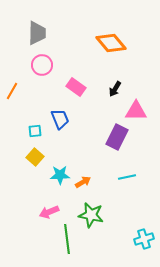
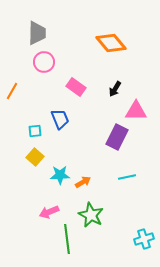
pink circle: moved 2 px right, 3 px up
green star: rotated 15 degrees clockwise
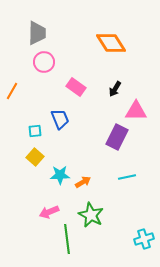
orange diamond: rotated 8 degrees clockwise
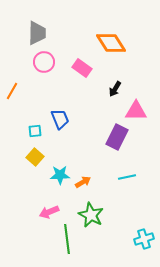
pink rectangle: moved 6 px right, 19 px up
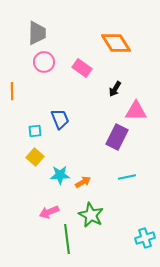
orange diamond: moved 5 px right
orange line: rotated 30 degrees counterclockwise
cyan cross: moved 1 px right, 1 px up
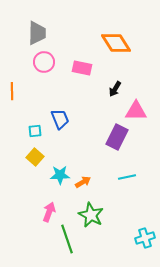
pink rectangle: rotated 24 degrees counterclockwise
pink arrow: rotated 132 degrees clockwise
green line: rotated 12 degrees counterclockwise
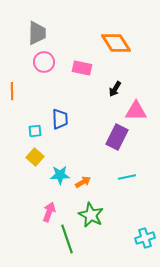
blue trapezoid: rotated 20 degrees clockwise
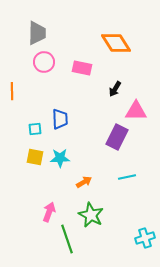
cyan square: moved 2 px up
yellow square: rotated 30 degrees counterclockwise
cyan star: moved 17 px up
orange arrow: moved 1 px right
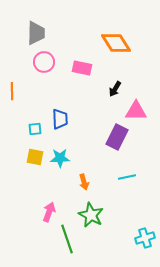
gray trapezoid: moved 1 px left
orange arrow: rotated 105 degrees clockwise
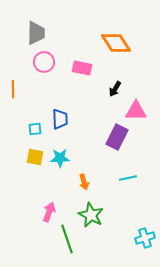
orange line: moved 1 px right, 2 px up
cyan line: moved 1 px right, 1 px down
